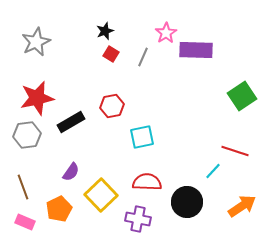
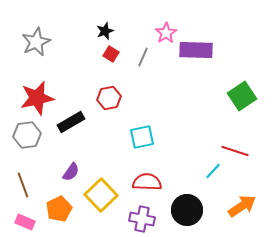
red hexagon: moved 3 px left, 8 px up
brown line: moved 2 px up
black circle: moved 8 px down
purple cross: moved 4 px right
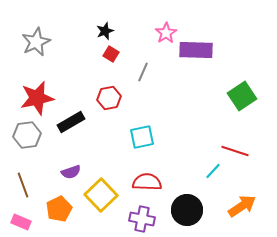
gray line: moved 15 px down
purple semicircle: rotated 36 degrees clockwise
pink rectangle: moved 4 px left
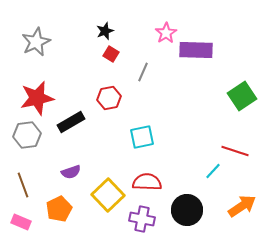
yellow square: moved 7 px right
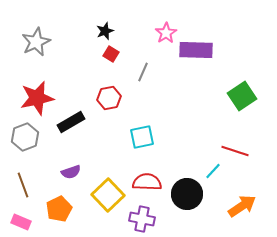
gray hexagon: moved 2 px left, 2 px down; rotated 12 degrees counterclockwise
black circle: moved 16 px up
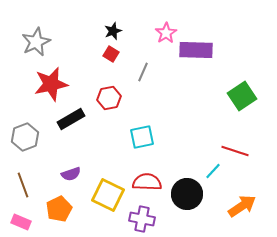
black star: moved 8 px right
red star: moved 14 px right, 14 px up
black rectangle: moved 3 px up
purple semicircle: moved 2 px down
yellow square: rotated 20 degrees counterclockwise
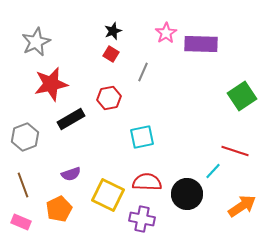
purple rectangle: moved 5 px right, 6 px up
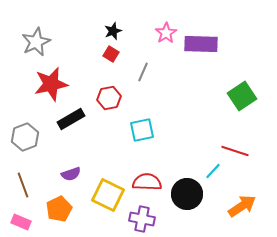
cyan square: moved 7 px up
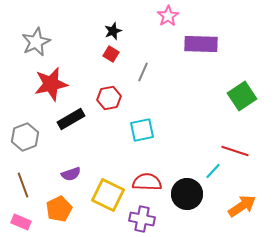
pink star: moved 2 px right, 17 px up
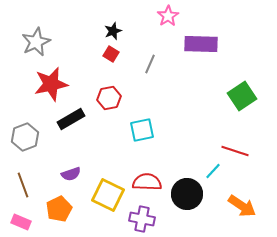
gray line: moved 7 px right, 8 px up
orange arrow: rotated 68 degrees clockwise
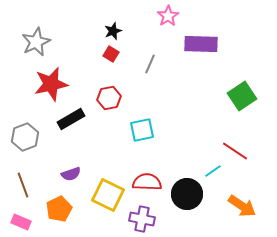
red line: rotated 16 degrees clockwise
cyan line: rotated 12 degrees clockwise
